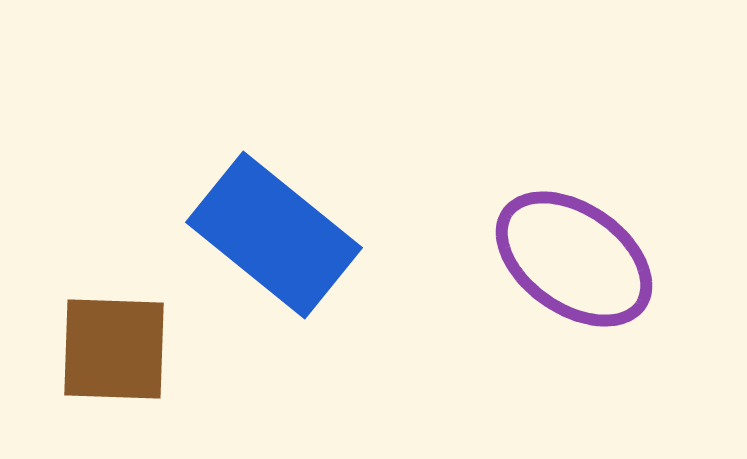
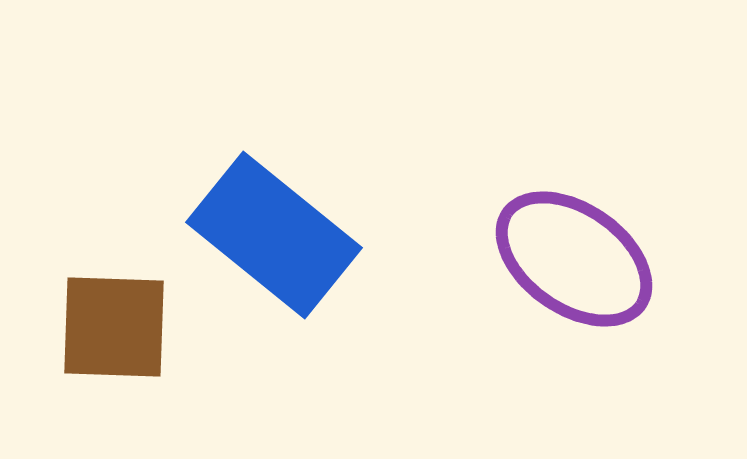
brown square: moved 22 px up
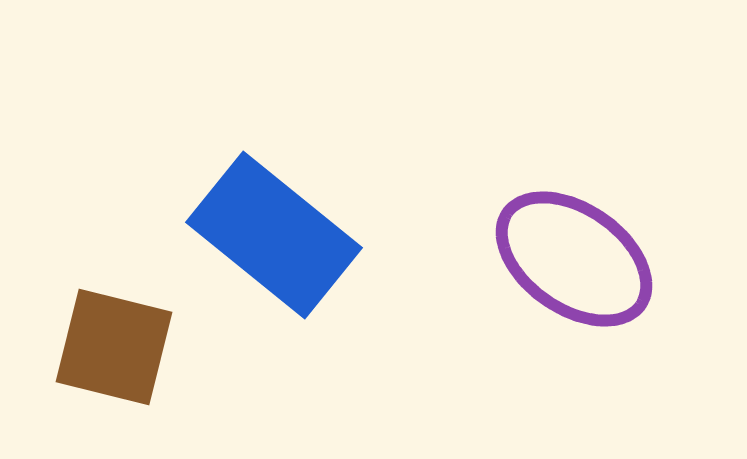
brown square: moved 20 px down; rotated 12 degrees clockwise
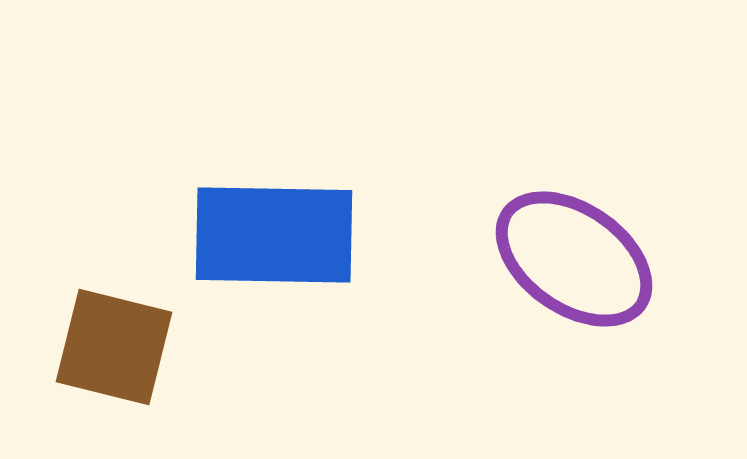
blue rectangle: rotated 38 degrees counterclockwise
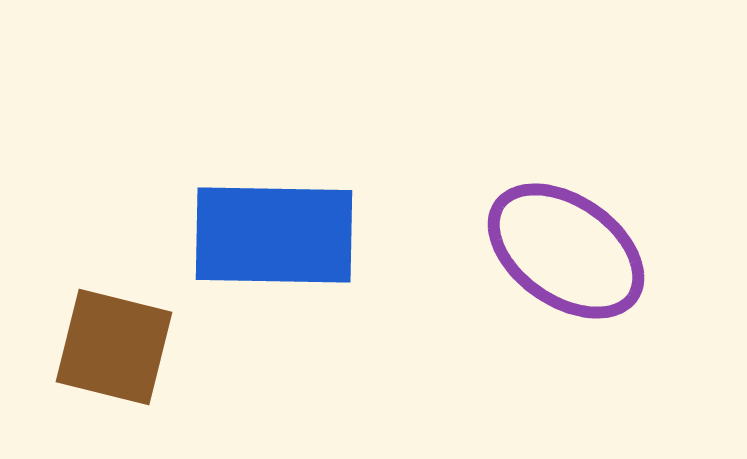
purple ellipse: moved 8 px left, 8 px up
